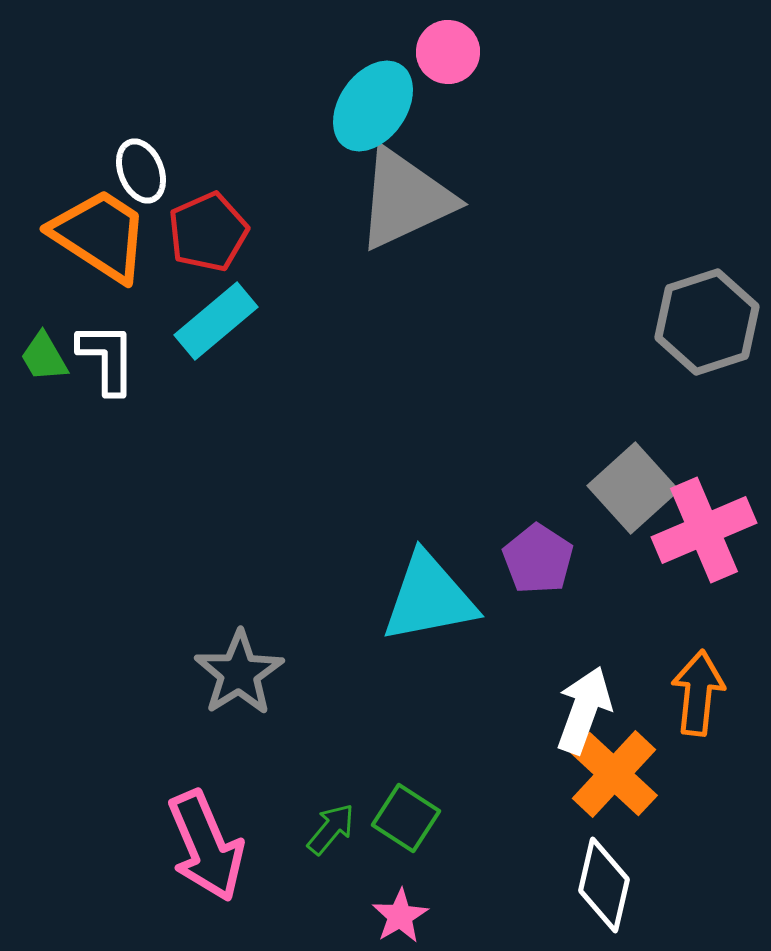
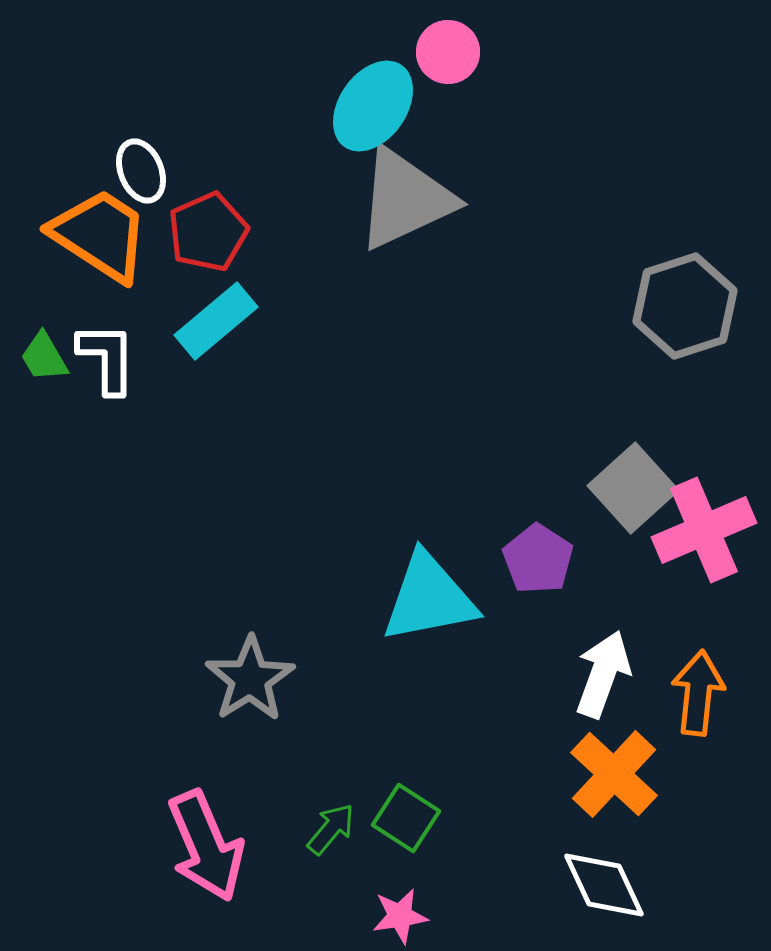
gray hexagon: moved 22 px left, 16 px up
gray star: moved 11 px right, 6 px down
white arrow: moved 19 px right, 36 px up
white diamond: rotated 38 degrees counterclockwise
pink star: rotated 22 degrees clockwise
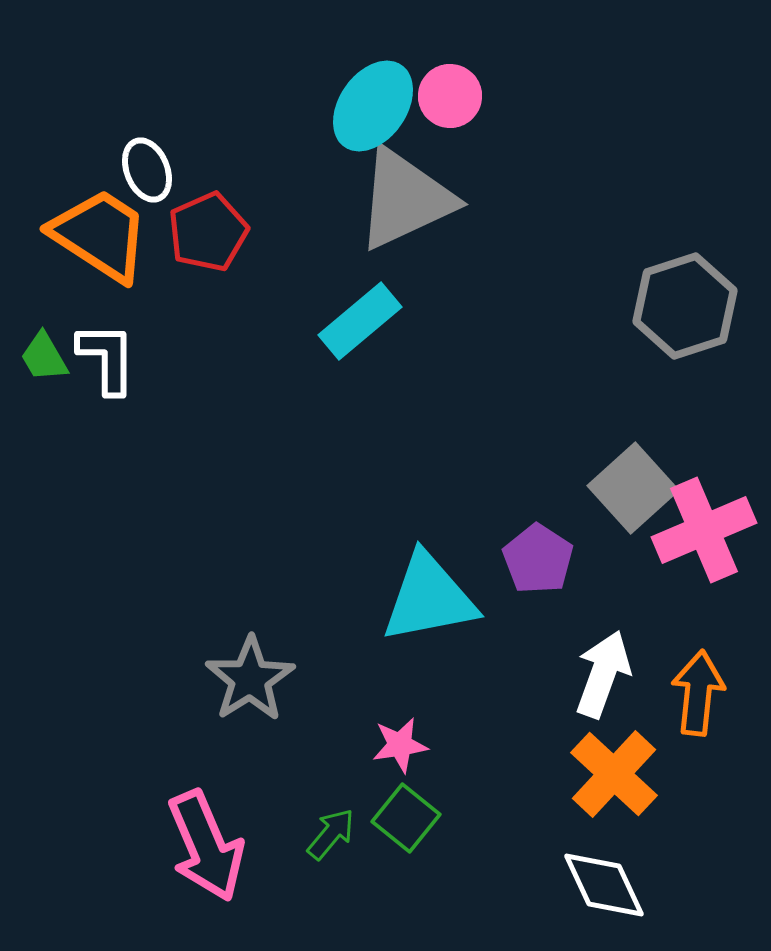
pink circle: moved 2 px right, 44 px down
white ellipse: moved 6 px right, 1 px up
cyan rectangle: moved 144 px right
green square: rotated 6 degrees clockwise
green arrow: moved 5 px down
pink star: moved 171 px up
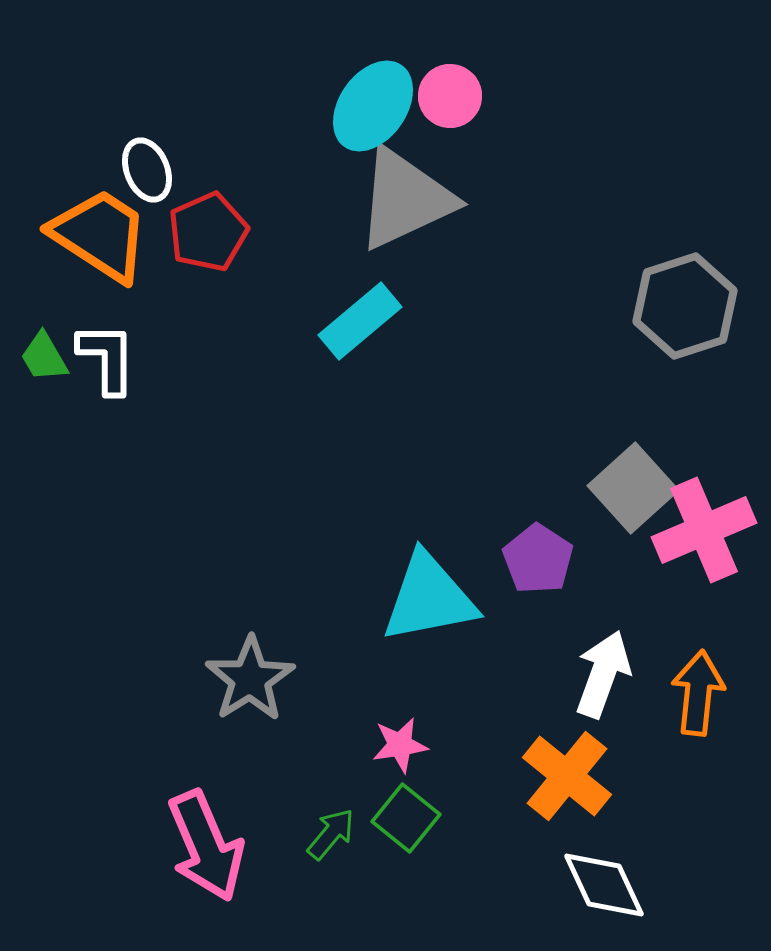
orange cross: moved 47 px left, 2 px down; rotated 4 degrees counterclockwise
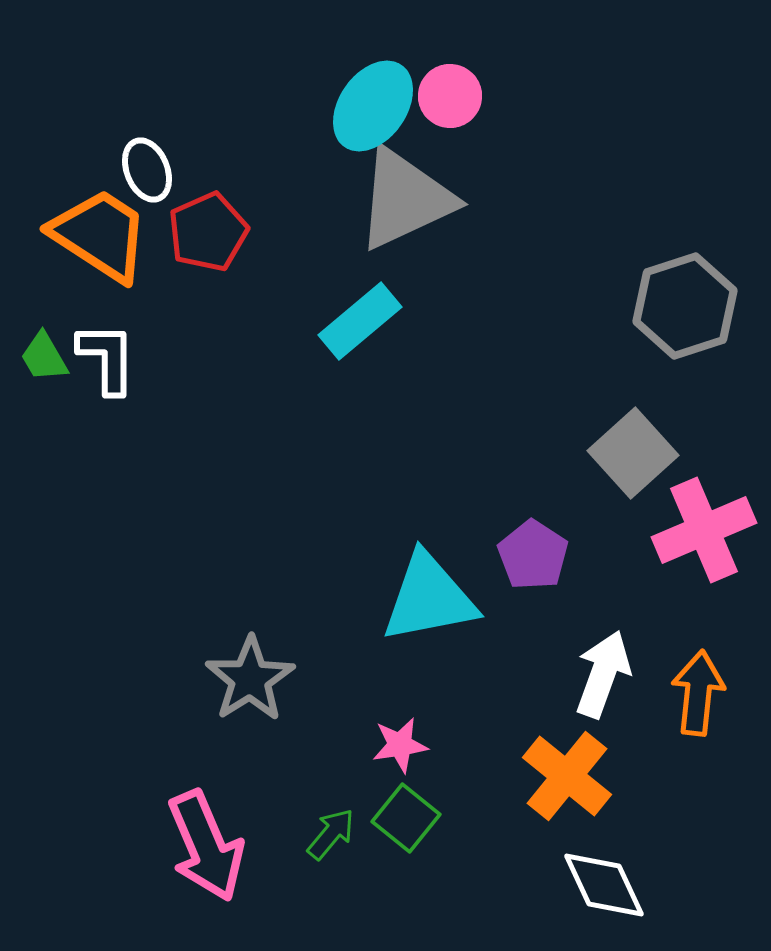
gray square: moved 35 px up
purple pentagon: moved 5 px left, 4 px up
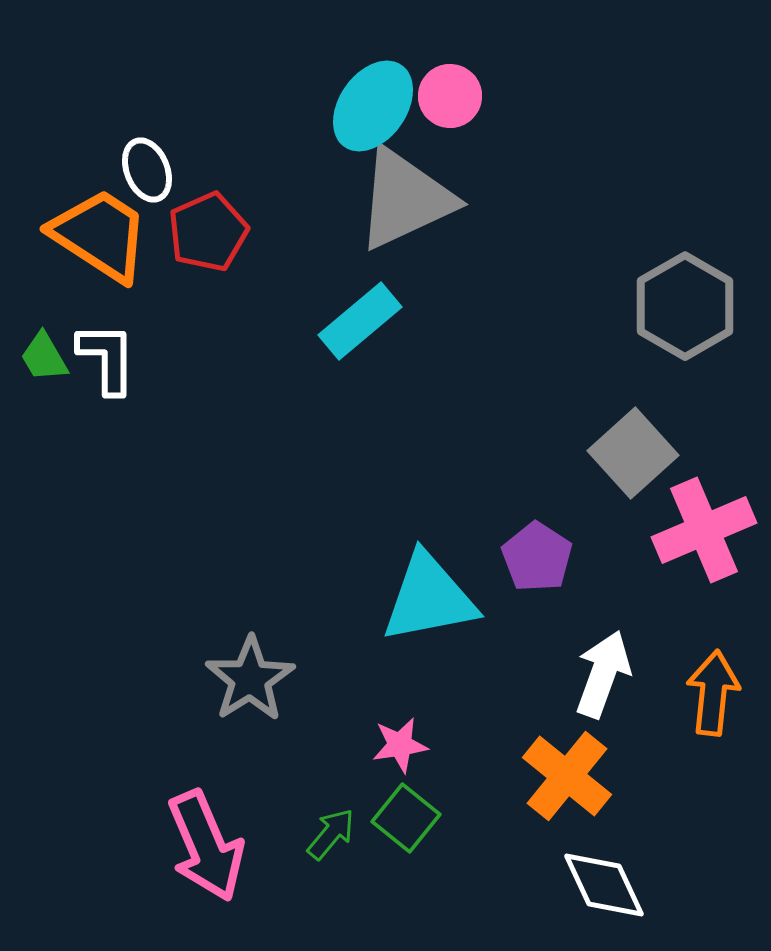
gray hexagon: rotated 12 degrees counterclockwise
purple pentagon: moved 4 px right, 2 px down
orange arrow: moved 15 px right
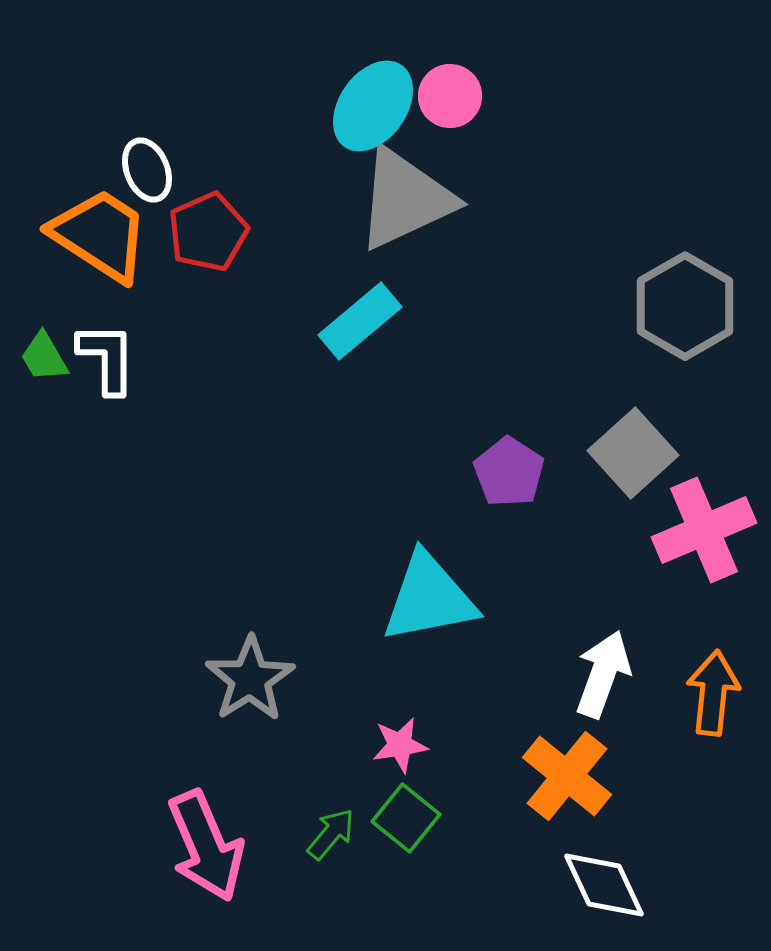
purple pentagon: moved 28 px left, 85 px up
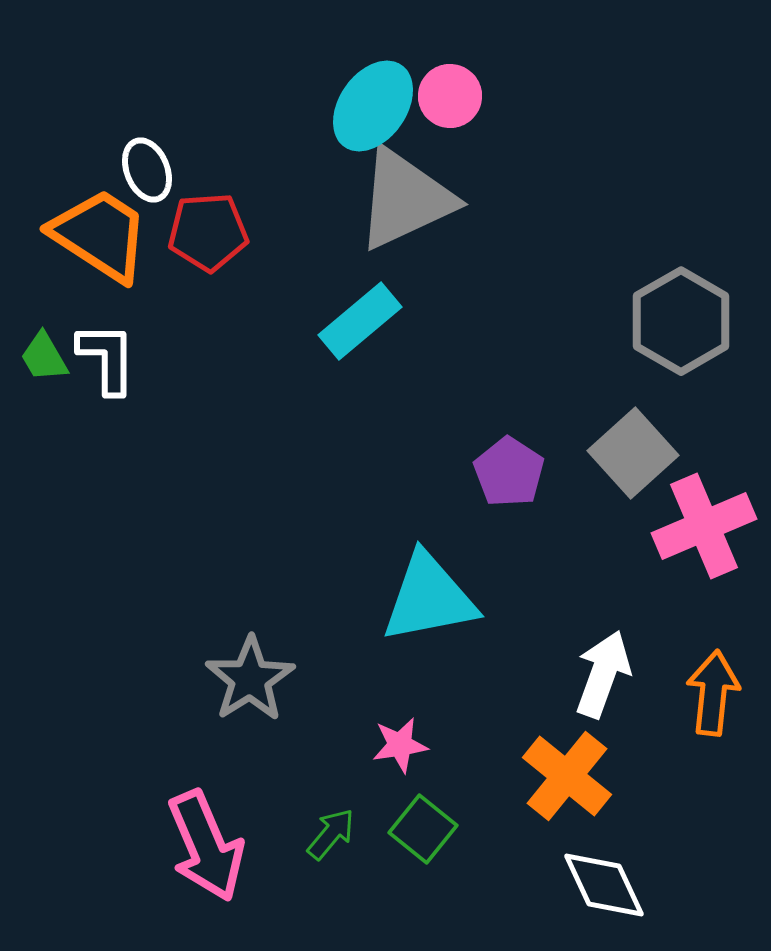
red pentagon: rotated 20 degrees clockwise
gray hexagon: moved 4 px left, 15 px down
pink cross: moved 4 px up
green square: moved 17 px right, 11 px down
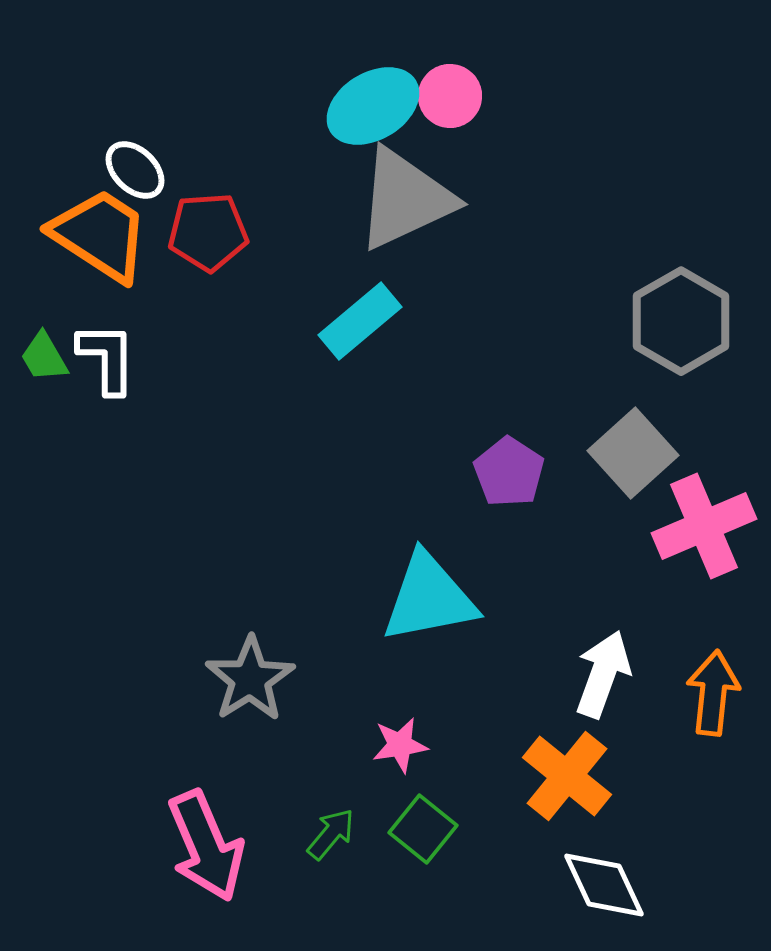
cyan ellipse: rotated 24 degrees clockwise
white ellipse: moved 12 px left; rotated 24 degrees counterclockwise
